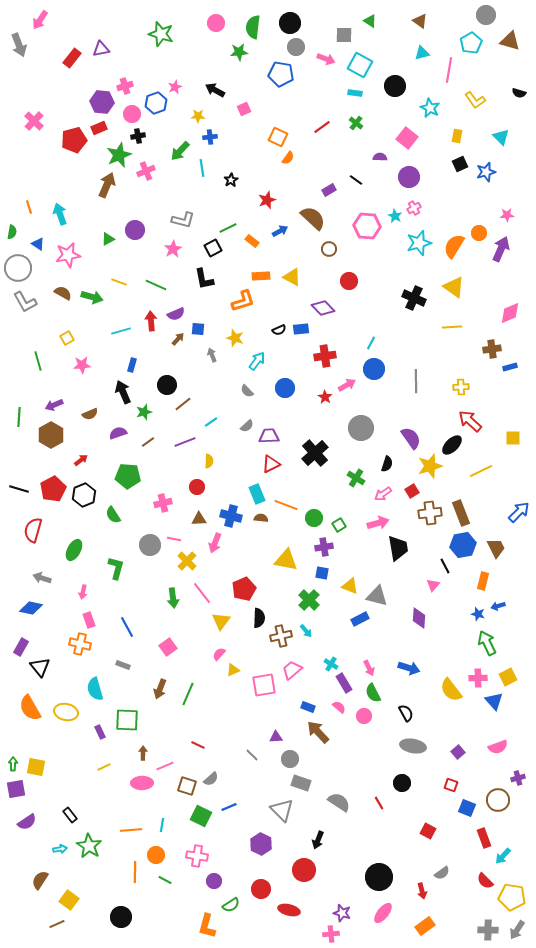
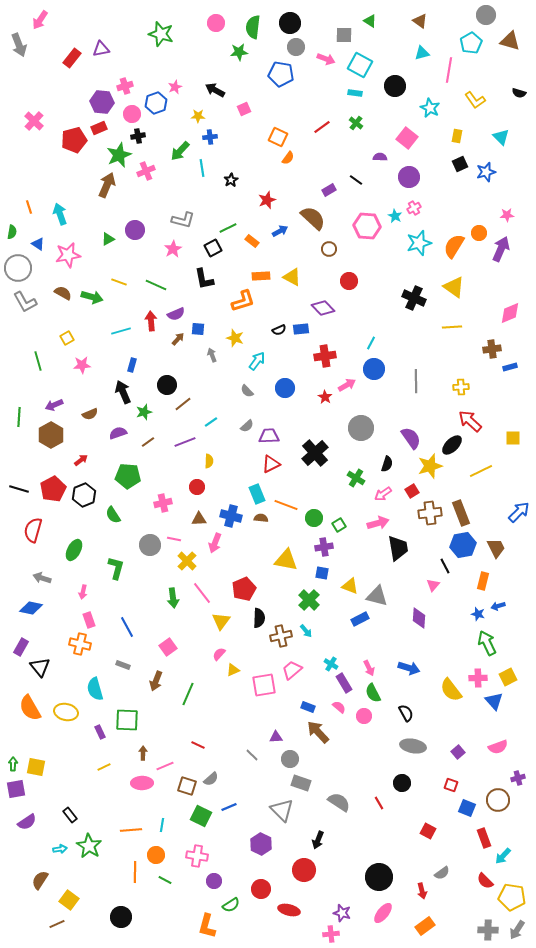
brown arrow at (160, 689): moved 4 px left, 8 px up
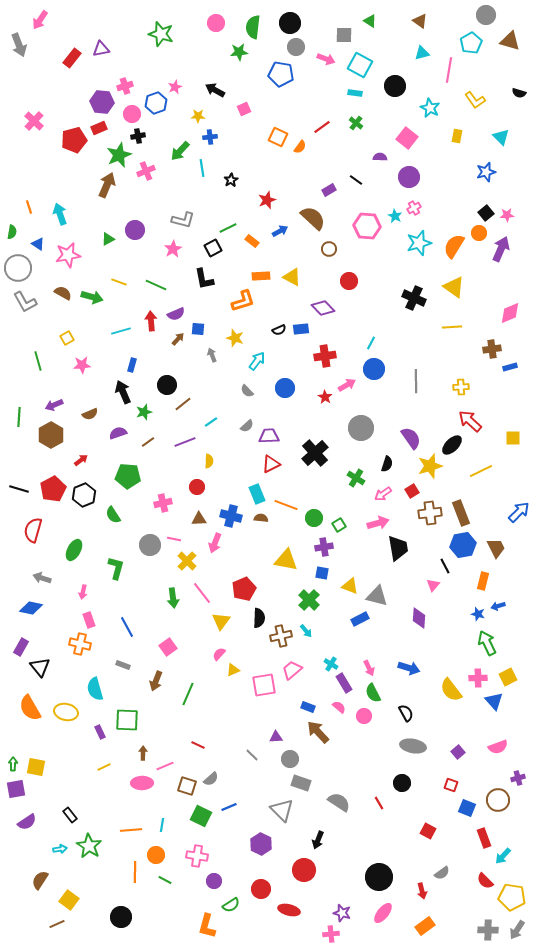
orange semicircle at (288, 158): moved 12 px right, 11 px up
black square at (460, 164): moved 26 px right, 49 px down; rotated 14 degrees counterclockwise
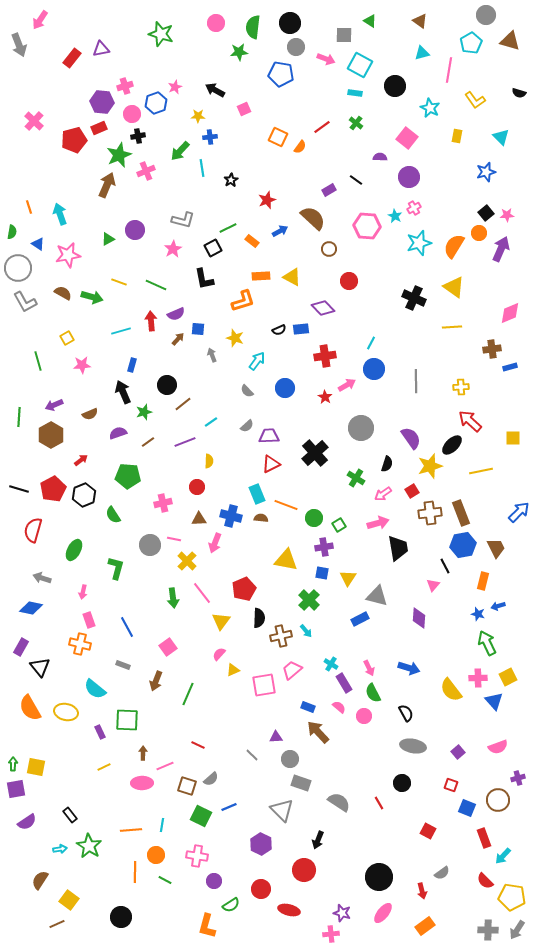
yellow line at (481, 471): rotated 15 degrees clockwise
yellow triangle at (350, 586): moved 2 px left, 8 px up; rotated 42 degrees clockwise
cyan semicircle at (95, 689): rotated 35 degrees counterclockwise
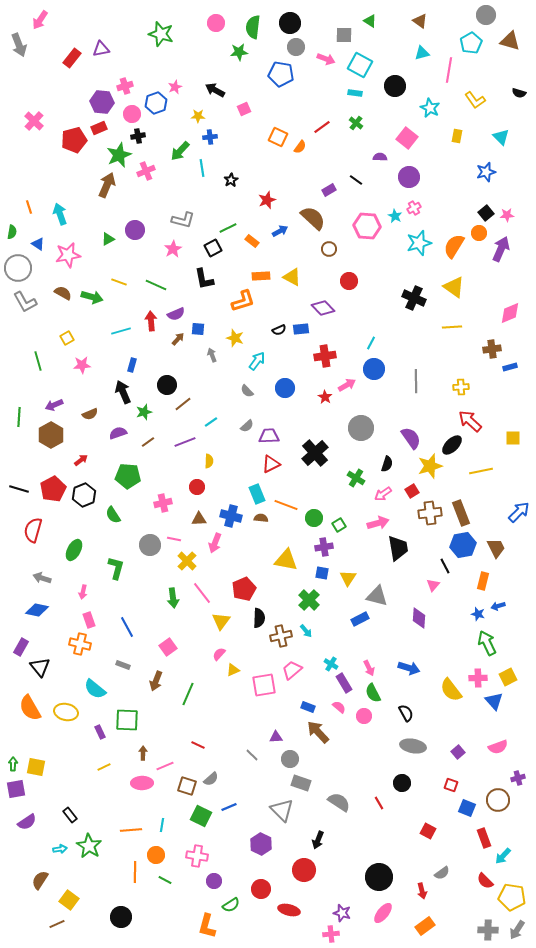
blue diamond at (31, 608): moved 6 px right, 2 px down
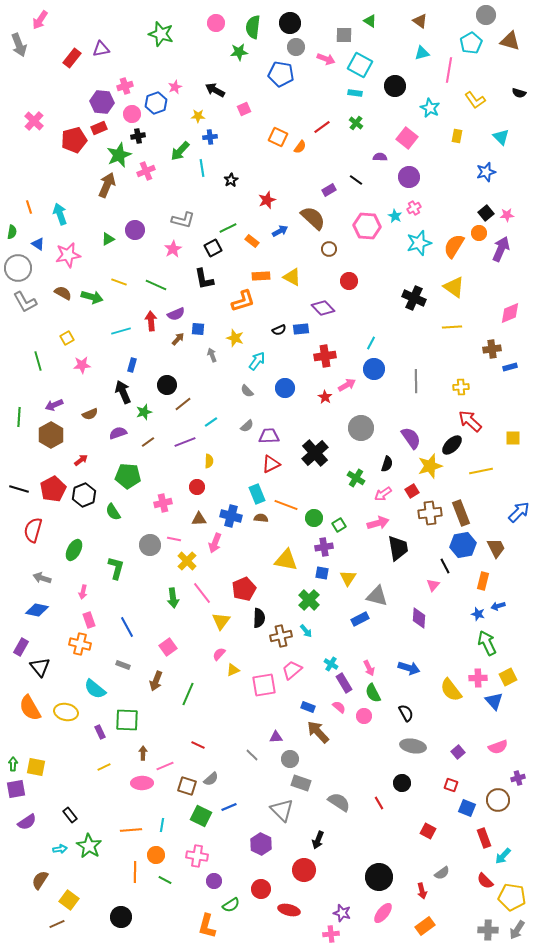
green semicircle at (113, 515): moved 3 px up
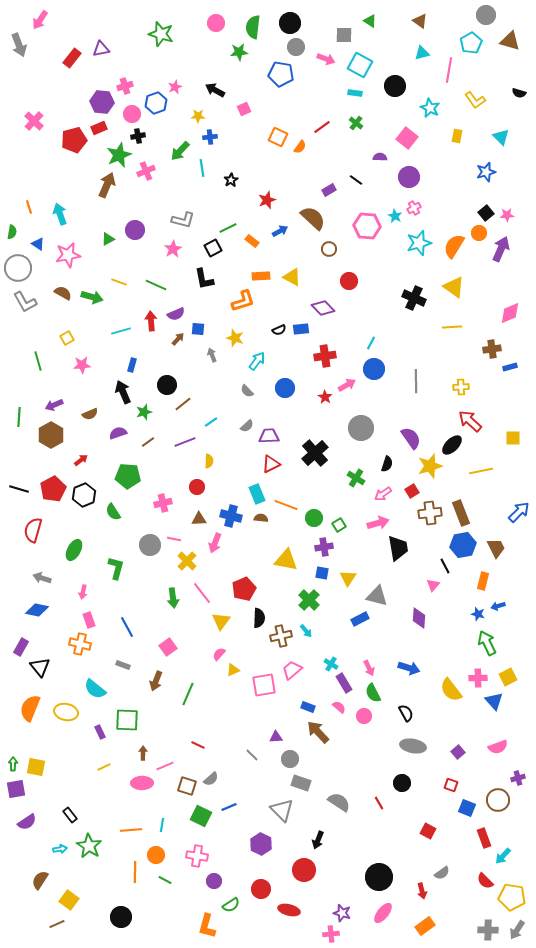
orange semicircle at (30, 708): rotated 52 degrees clockwise
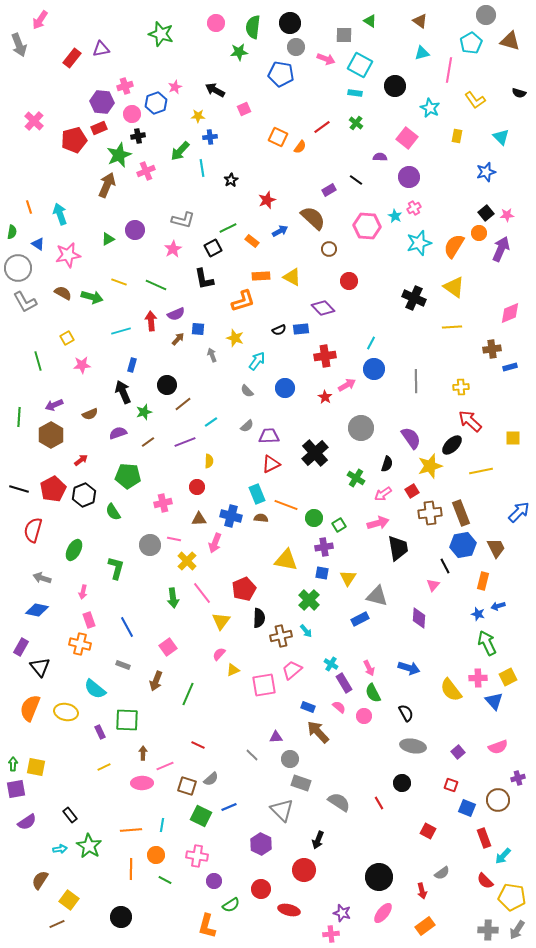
orange line at (135, 872): moved 4 px left, 3 px up
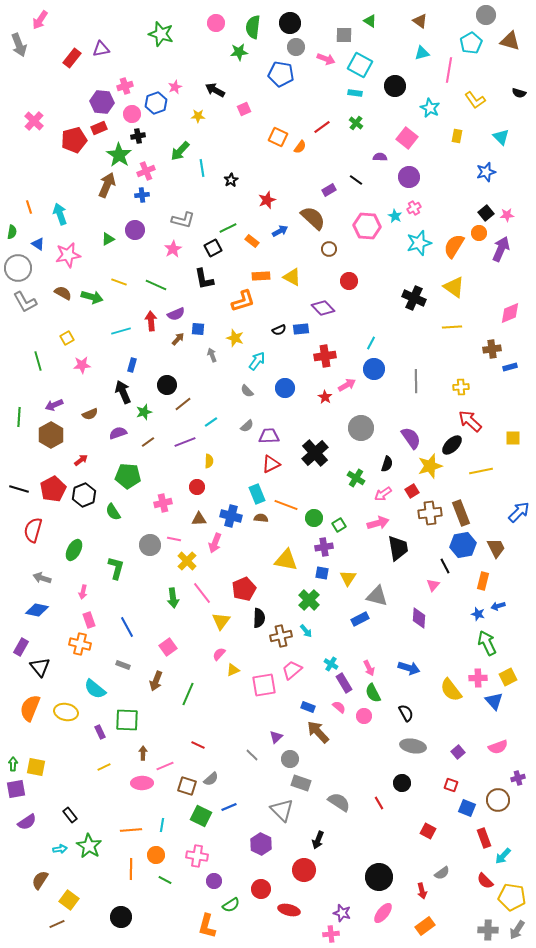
blue cross at (210, 137): moved 68 px left, 58 px down
green star at (119, 155): rotated 15 degrees counterclockwise
purple triangle at (276, 737): rotated 40 degrees counterclockwise
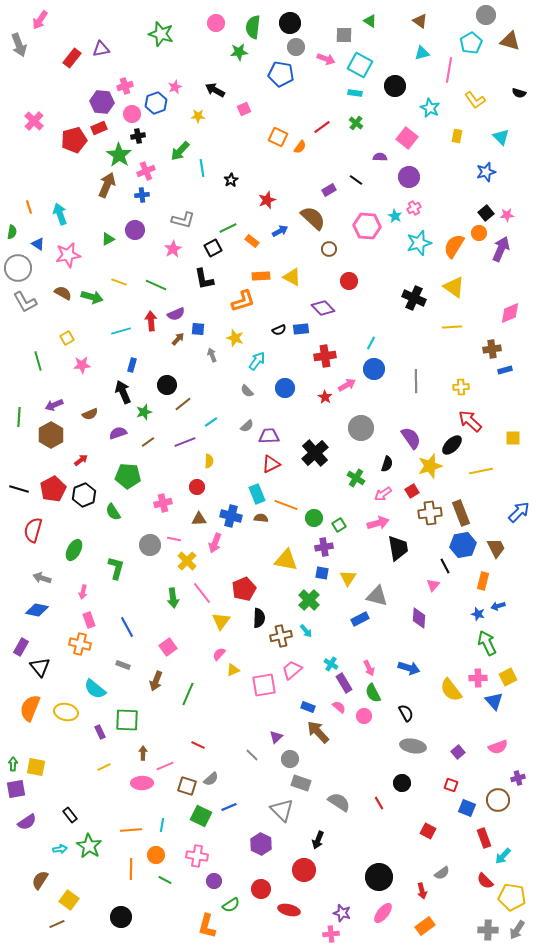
blue rectangle at (510, 367): moved 5 px left, 3 px down
